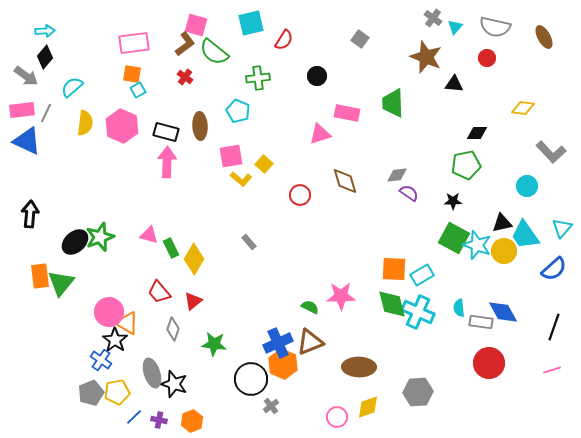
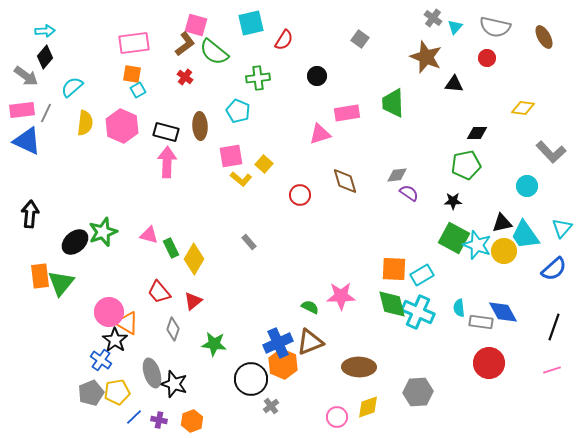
pink rectangle at (347, 113): rotated 20 degrees counterclockwise
green star at (100, 237): moved 3 px right, 5 px up
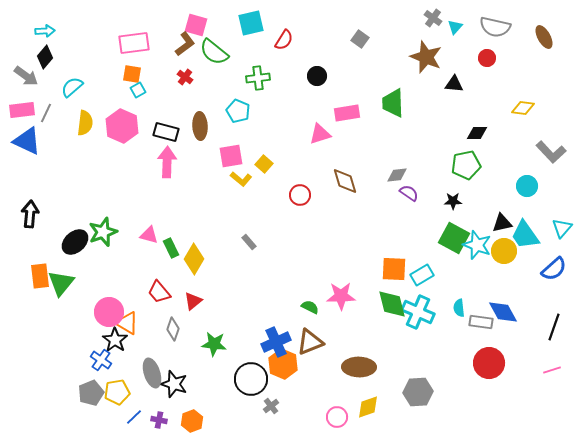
blue cross at (278, 343): moved 2 px left, 1 px up
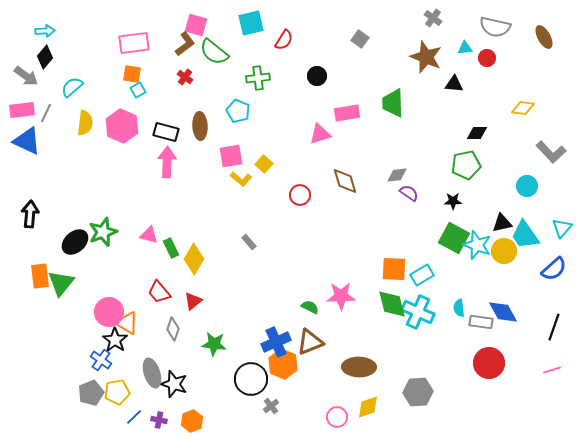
cyan triangle at (455, 27): moved 10 px right, 21 px down; rotated 42 degrees clockwise
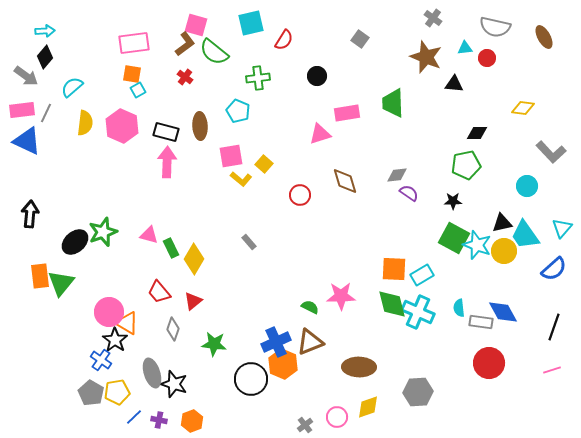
gray pentagon at (91, 393): rotated 20 degrees counterclockwise
gray cross at (271, 406): moved 34 px right, 19 px down
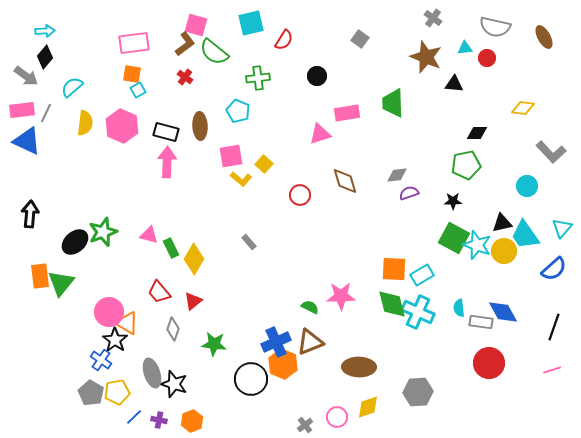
purple semicircle at (409, 193): rotated 54 degrees counterclockwise
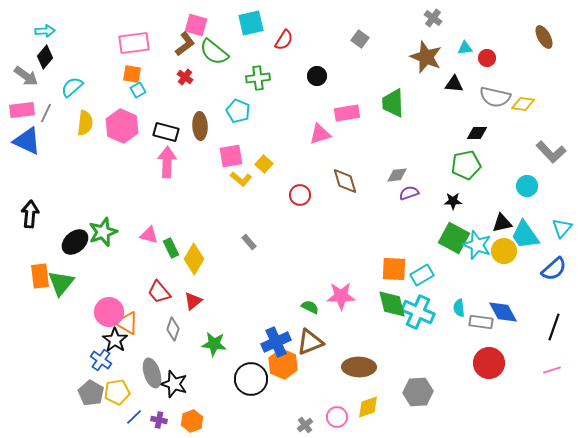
gray semicircle at (495, 27): moved 70 px down
yellow diamond at (523, 108): moved 4 px up
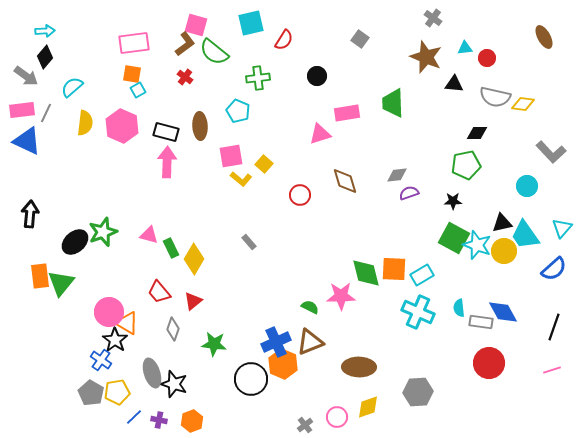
green diamond at (392, 304): moved 26 px left, 31 px up
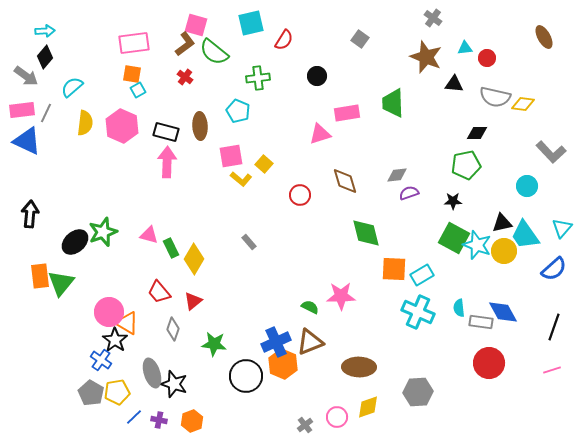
green diamond at (366, 273): moved 40 px up
black circle at (251, 379): moved 5 px left, 3 px up
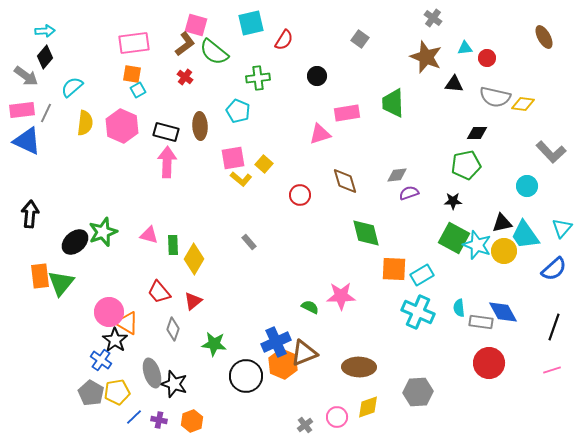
pink square at (231, 156): moved 2 px right, 2 px down
green rectangle at (171, 248): moved 2 px right, 3 px up; rotated 24 degrees clockwise
brown triangle at (310, 342): moved 6 px left, 11 px down
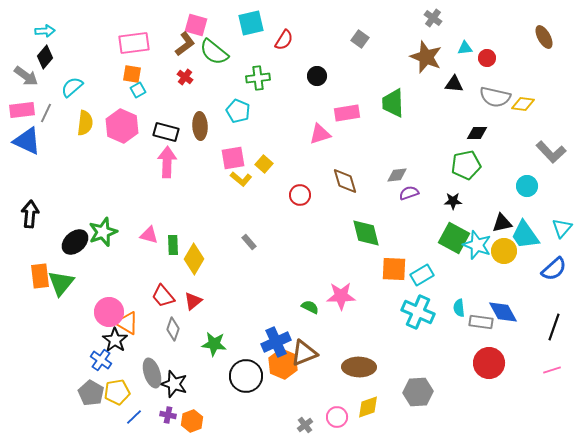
red trapezoid at (159, 292): moved 4 px right, 4 px down
purple cross at (159, 420): moved 9 px right, 5 px up
